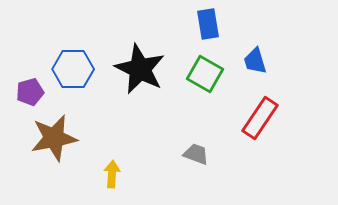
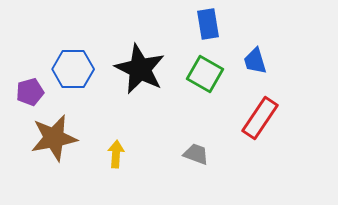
yellow arrow: moved 4 px right, 20 px up
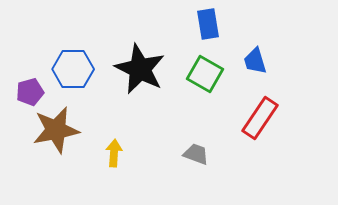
brown star: moved 2 px right, 8 px up
yellow arrow: moved 2 px left, 1 px up
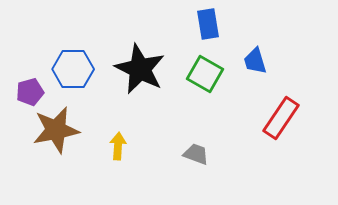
red rectangle: moved 21 px right
yellow arrow: moved 4 px right, 7 px up
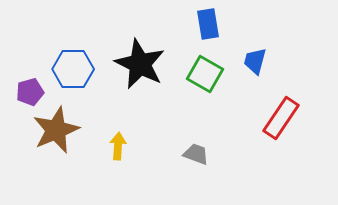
blue trapezoid: rotated 32 degrees clockwise
black star: moved 5 px up
brown star: rotated 12 degrees counterclockwise
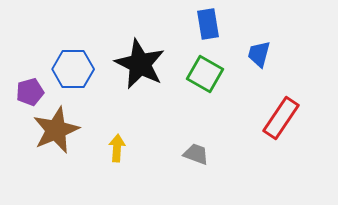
blue trapezoid: moved 4 px right, 7 px up
yellow arrow: moved 1 px left, 2 px down
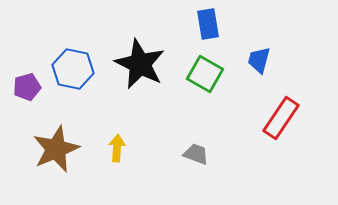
blue trapezoid: moved 6 px down
blue hexagon: rotated 12 degrees clockwise
purple pentagon: moved 3 px left, 5 px up
brown star: moved 19 px down
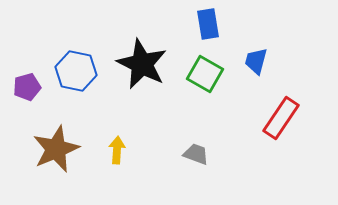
blue trapezoid: moved 3 px left, 1 px down
black star: moved 2 px right
blue hexagon: moved 3 px right, 2 px down
yellow arrow: moved 2 px down
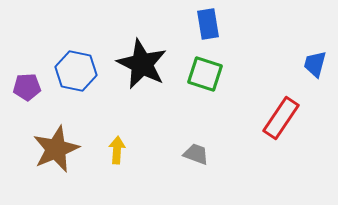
blue trapezoid: moved 59 px right, 3 px down
green square: rotated 12 degrees counterclockwise
purple pentagon: rotated 12 degrees clockwise
